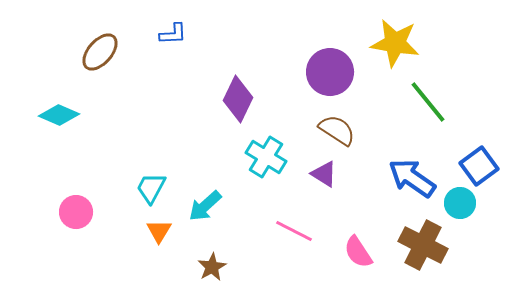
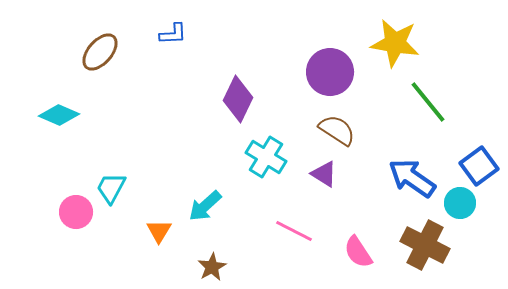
cyan trapezoid: moved 40 px left
brown cross: moved 2 px right
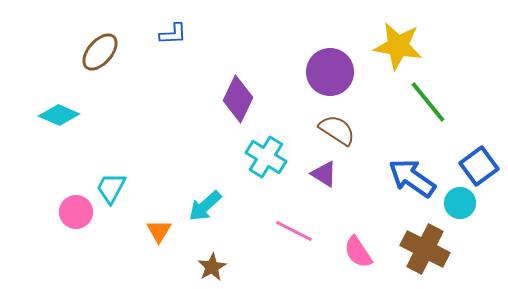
yellow star: moved 3 px right, 3 px down
brown cross: moved 4 px down
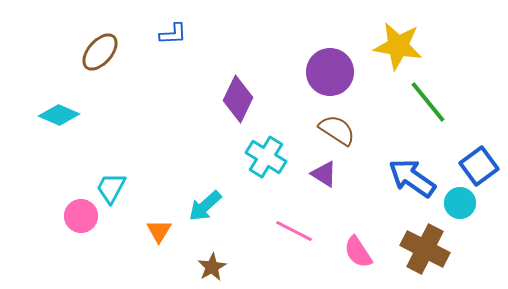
pink circle: moved 5 px right, 4 px down
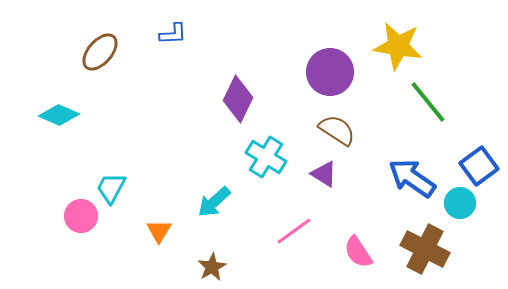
cyan arrow: moved 9 px right, 4 px up
pink line: rotated 63 degrees counterclockwise
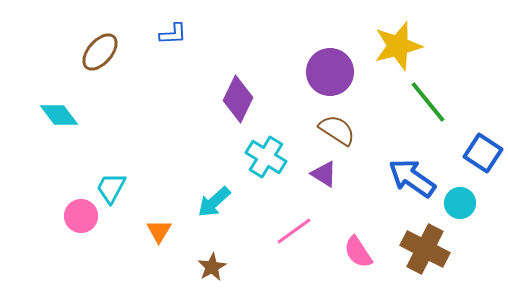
yellow star: rotated 24 degrees counterclockwise
cyan diamond: rotated 30 degrees clockwise
blue square: moved 4 px right, 13 px up; rotated 21 degrees counterclockwise
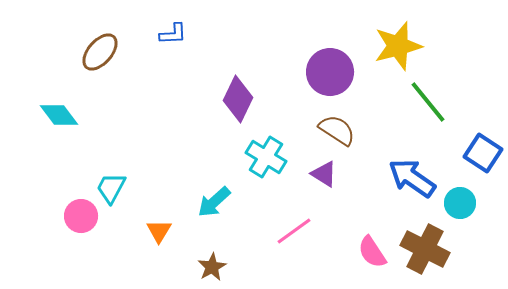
pink semicircle: moved 14 px right
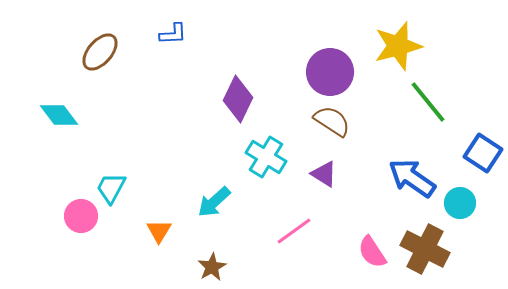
brown semicircle: moved 5 px left, 9 px up
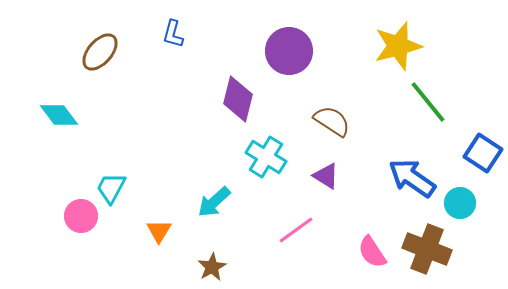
blue L-shape: rotated 108 degrees clockwise
purple circle: moved 41 px left, 21 px up
purple diamond: rotated 12 degrees counterclockwise
purple triangle: moved 2 px right, 2 px down
pink line: moved 2 px right, 1 px up
brown cross: moved 2 px right; rotated 6 degrees counterclockwise
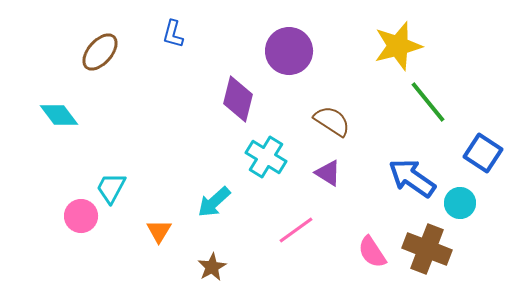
purple triangle: moved 2 px right, 3 px up
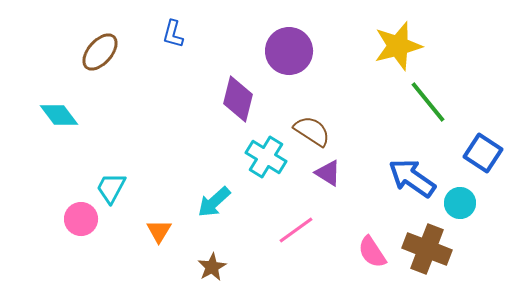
brown semicircle: moved 20 px left, 10 px down
pink circle: moved 3 px down
